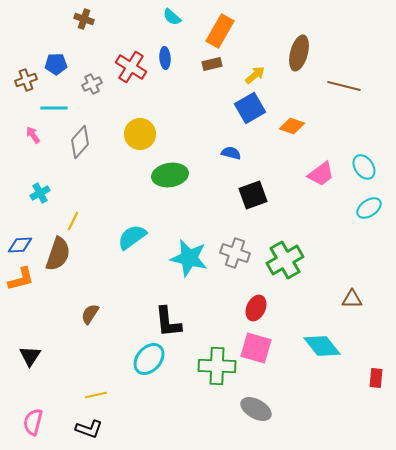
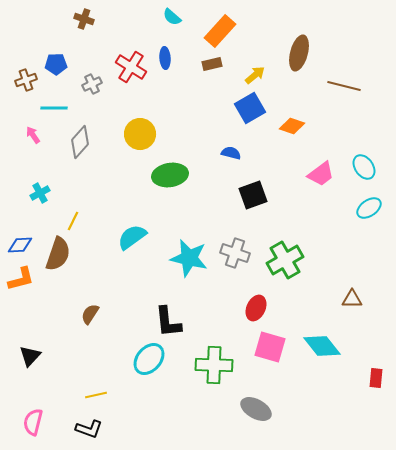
orange rectangle at (220, 31): rotated 12 degrees clockwise
pink square at (256, 348): moved 14 px right, 1 px up
black triangle at (30, 356): rotated 10 degrees clockwise
green cross at (217, 366): moved 3 px left, 1 px up
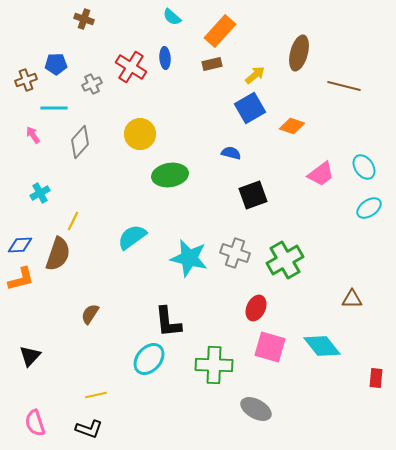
pink semicircle at (33, 422): moved 2 px right, 1 px down; rotated 32 degrees counterclockwise
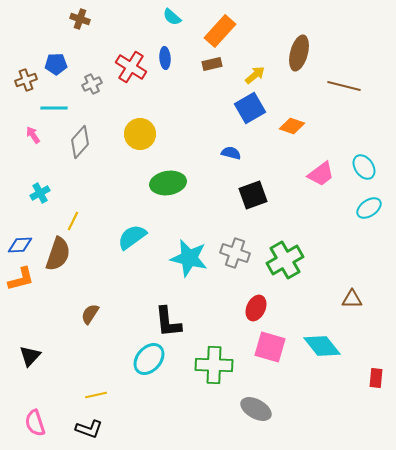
brown cross at (84, 19): moved 4 px left
green ellipse at (170, 175): moved 2 px left, 8 px down
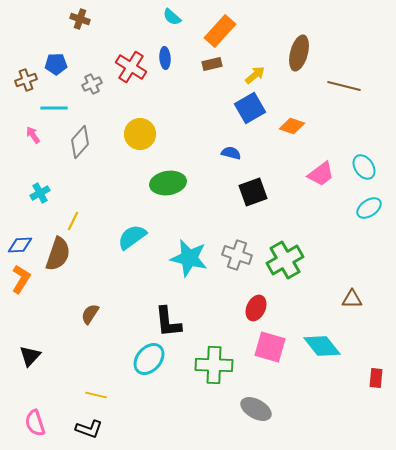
black square at (253, 195): moved 3 px up
gray cross at (235, 253): moved 2 px right, 2 px down
orange L-shape at (21, 279): rotated 44 degrees counterclockwise
yellow line at (96, 395): rotated 25 degrees clockwise
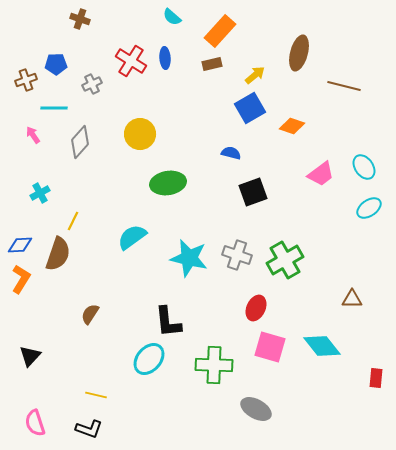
red cross at (131, 67): moved 6 px up
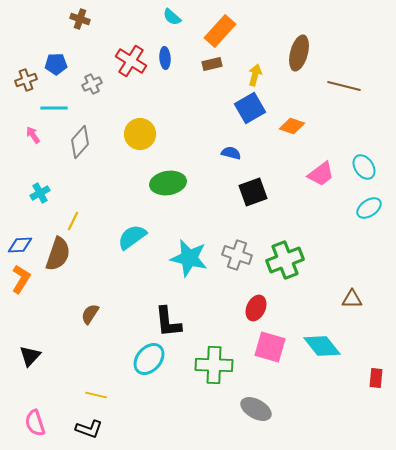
yellow arrow at (255, 75): rotated 35 degrees counterclockwise
green cross at (285, 260): rotated 9 degrees clockwise
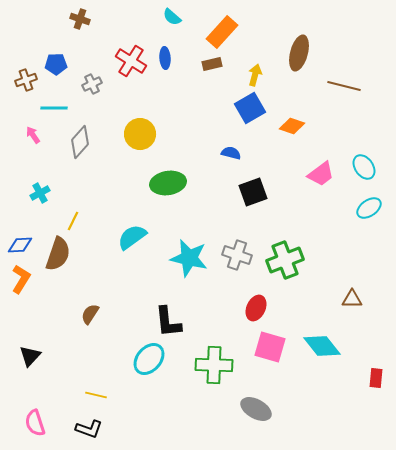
orange rectangle at (220, 31): moved 2 px right, 1 px down
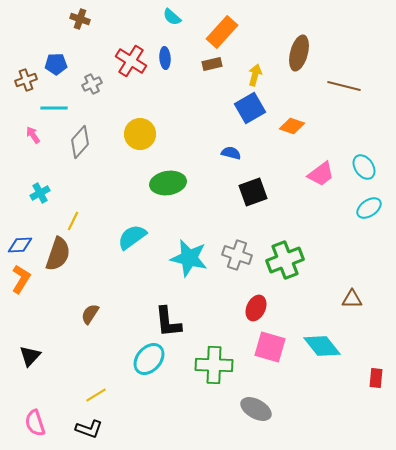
yellow line at (96, 395): rotated 45 degrees counterclockwise
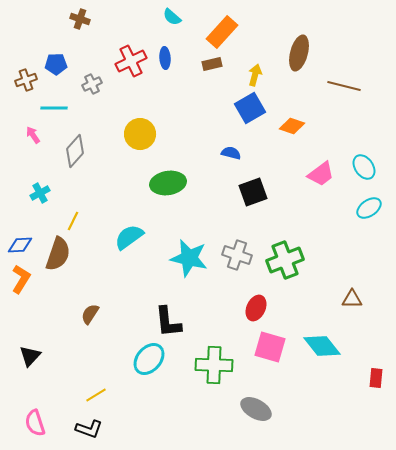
red cross at (131, 61): rotated 32 degrees clockwise
gray diamond at (80, 142): moved 5 px left, 9 px down
cyan semicircle at (132, 237): moved 3 px left
